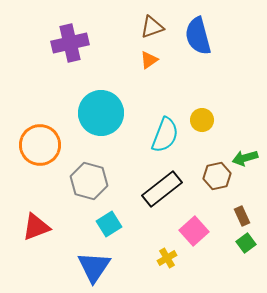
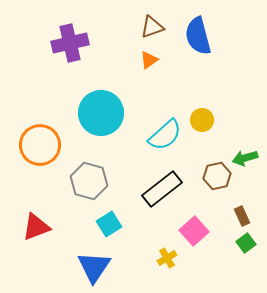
cyan semicircle: rotated 27 degrees clockwise
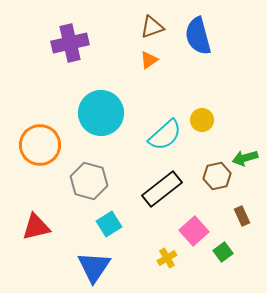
red triangle: rotated 8 degrees clockwise
green square: moved 23 px left, 9 px down
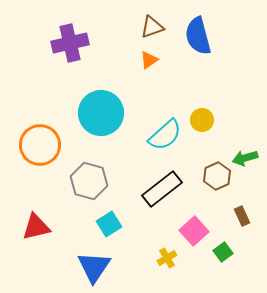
brown hexagon: rotated 12 degrees counterclockwise
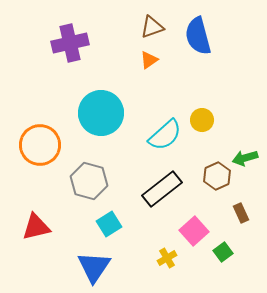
brown rectangle: moved 1 px left, 3 px up
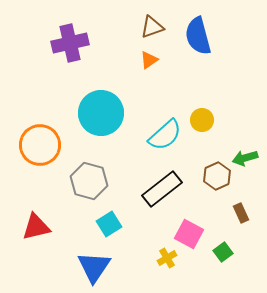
pink square: moved 5 px left, 3 px down; rotated 20 degrees counterclockwise
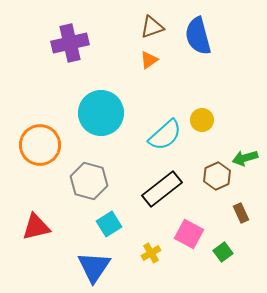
yellow cross: moved 16 px left, 5 px up
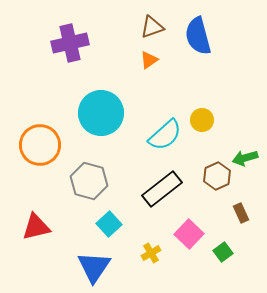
cyan square: rotated 10 degrees counterclockwise
pink square: rotated 16 degrees clockwise
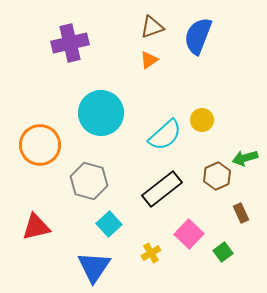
blue semicircle: rotated 36 degrees clockwise
